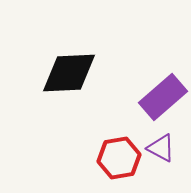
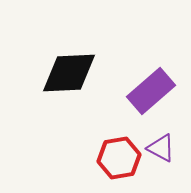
purple rectangle: moved 12 px left, 6 px up
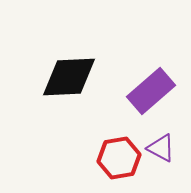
black diamond: moved 4 px down
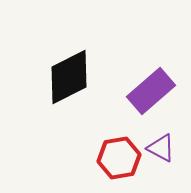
black diamond: rotated 24 degrees counterclockwise
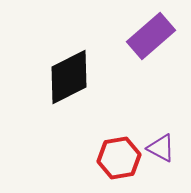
purple rectangle: moved 55 px up
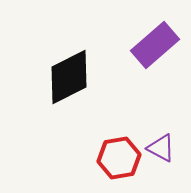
purple rectangle: moved 4 px right, 9 px down
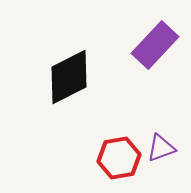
purple rectangle: rotated 6 degrees counterclockwise
purple triangle: rotated 48 degrees counterclockwise
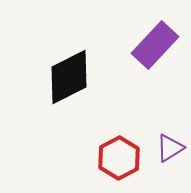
purple triangle: moved 9 px right; rotated 12 degrees counterclockwise
red hexagon: rotated 18 degrees counterclockwise
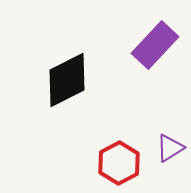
black diamond: moved 2 px left, 3 px down
red hexagon: moved 5 px down
